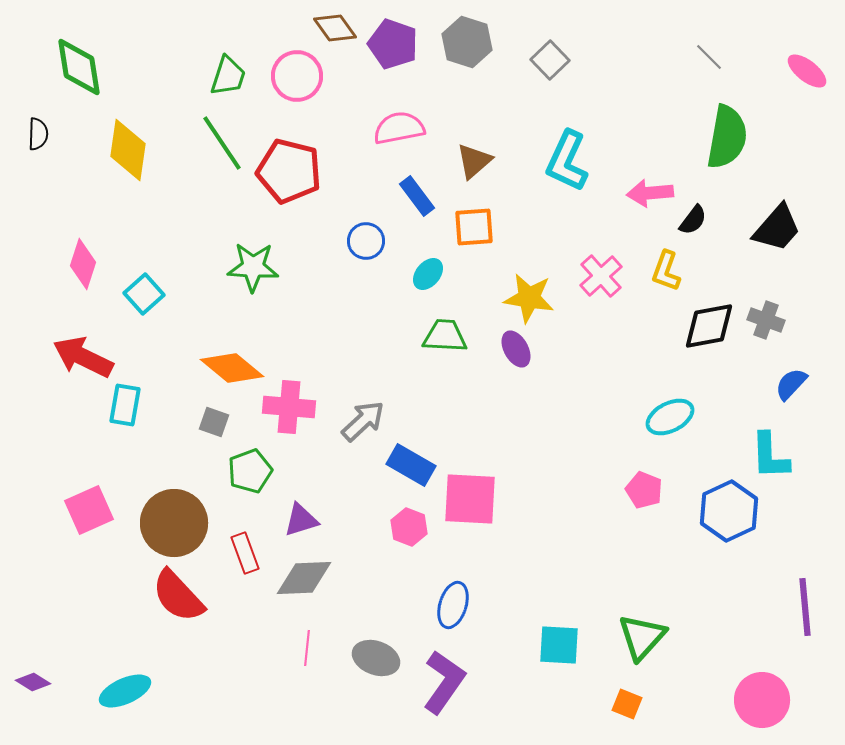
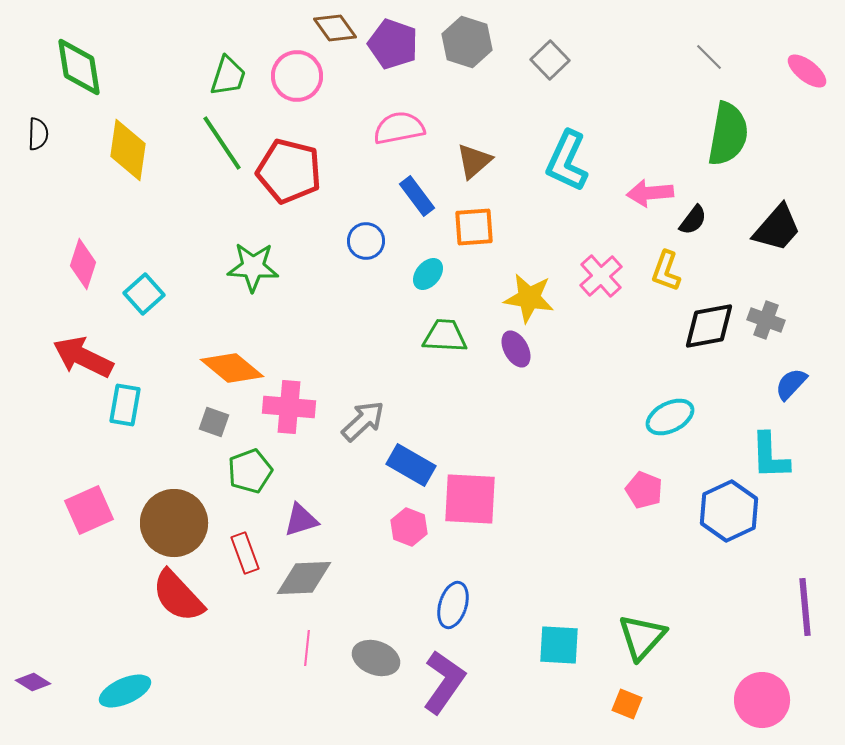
green semicircle at (727, 137): moved 1 px right, 3 px up
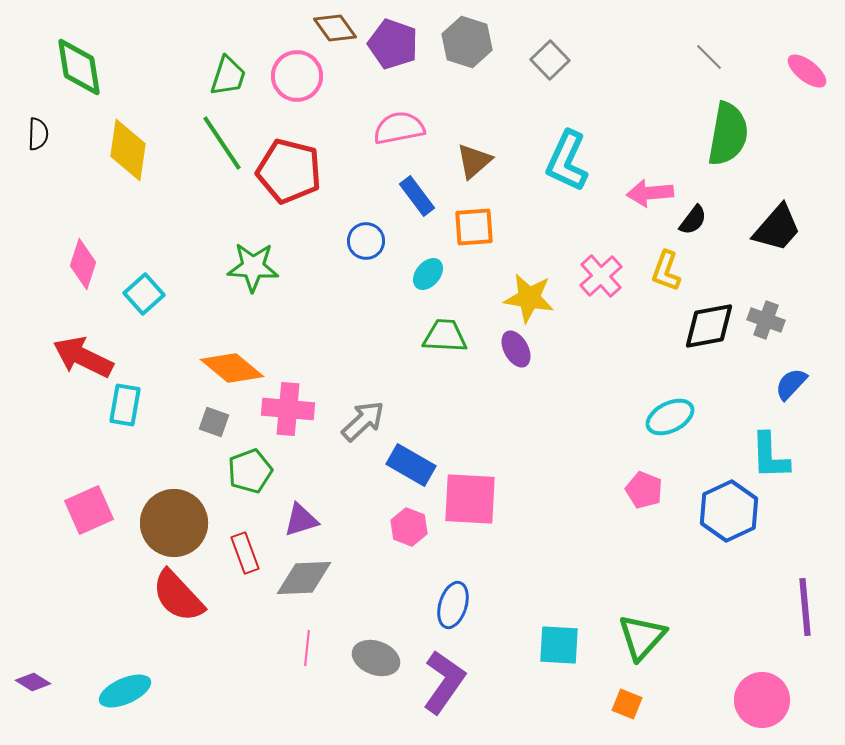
pink cross at (289, 407): moved 1 px left, 2 px down
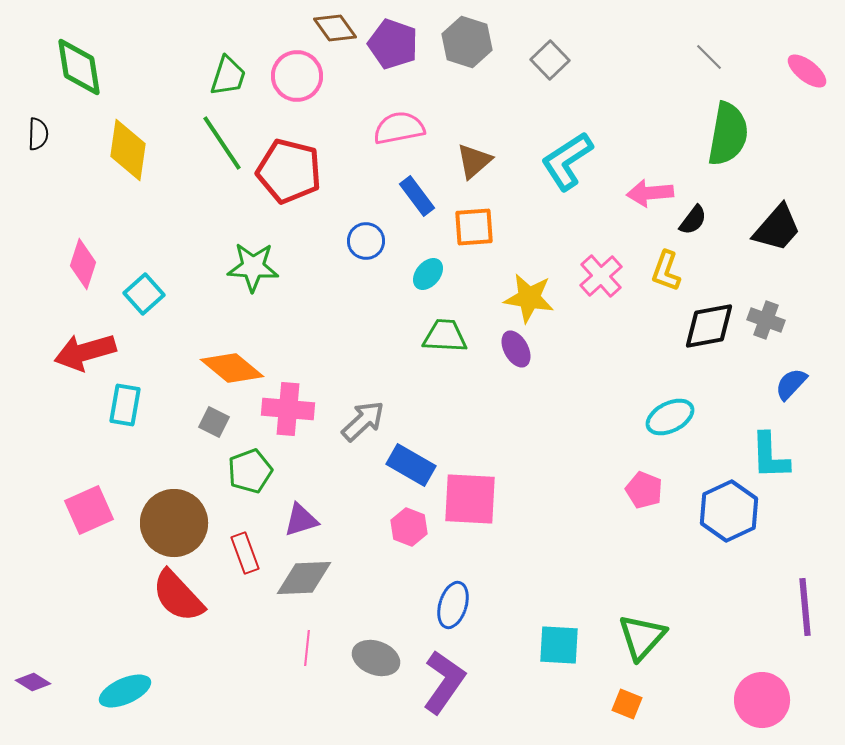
cyan L-shape at (567, 161): rotated 32 degrees clockwise
red arrow at (83, 357): moved 2 px right, 5 px up; rotated 42 degrees counterclockwise
gray square at (214, 422): rotated 8 degrees clockwise
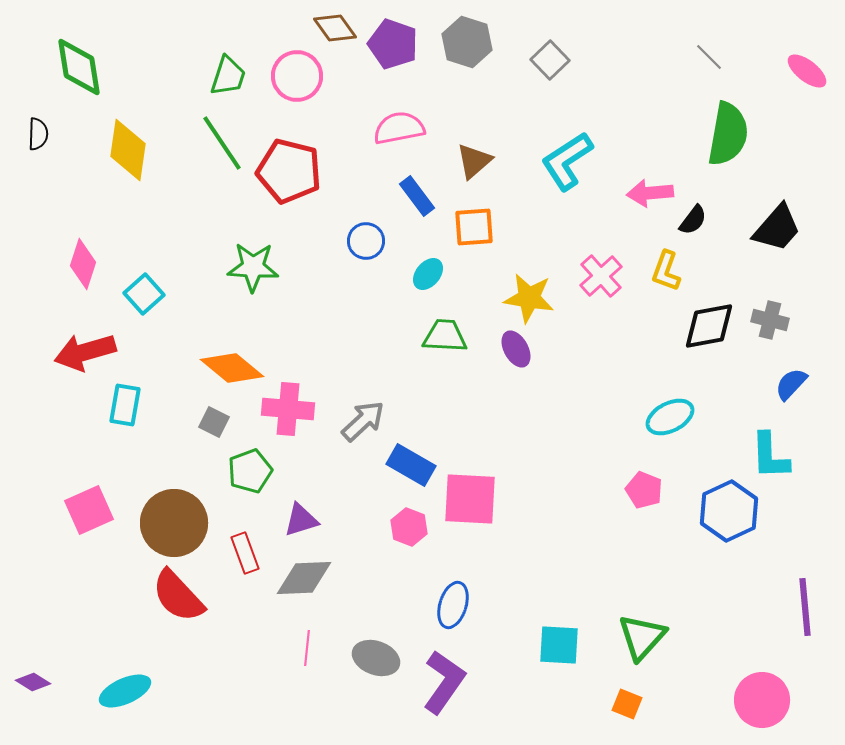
gray cross at (766, 320): moved 4 px right; rotated 6 degrees counterclockwise
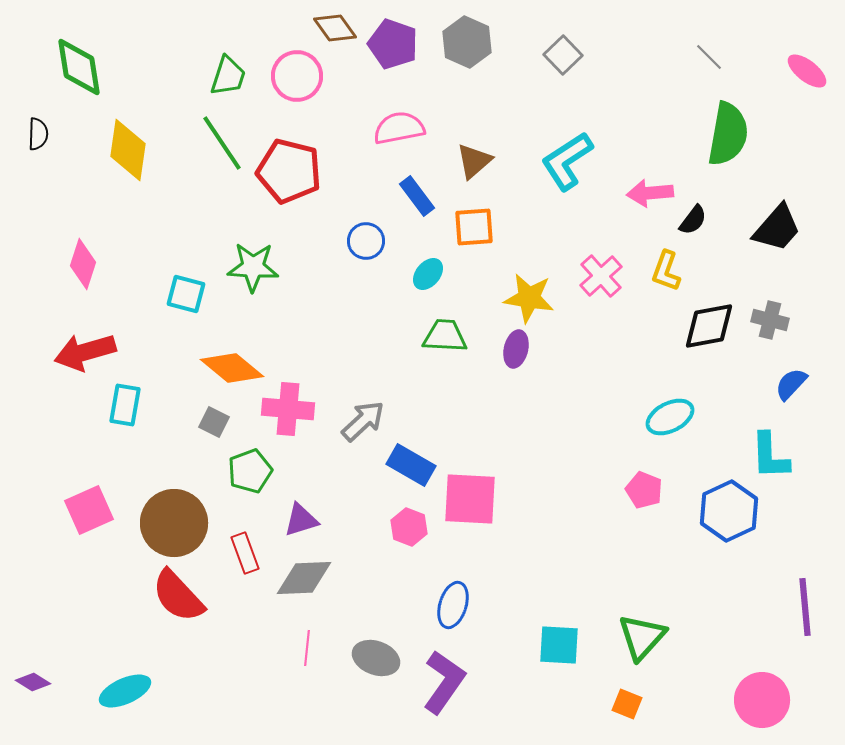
gray hexagon at (467, 42): rotated 6 degrees clockwise
gray square at (550, 60): moved 13 px right, 5 px up
cyan square at (144, 294): moved 42 px right; rotated 33 degrees counterclockwise
purple ellipse at (516, 349): rotated 42 degrees clockwise
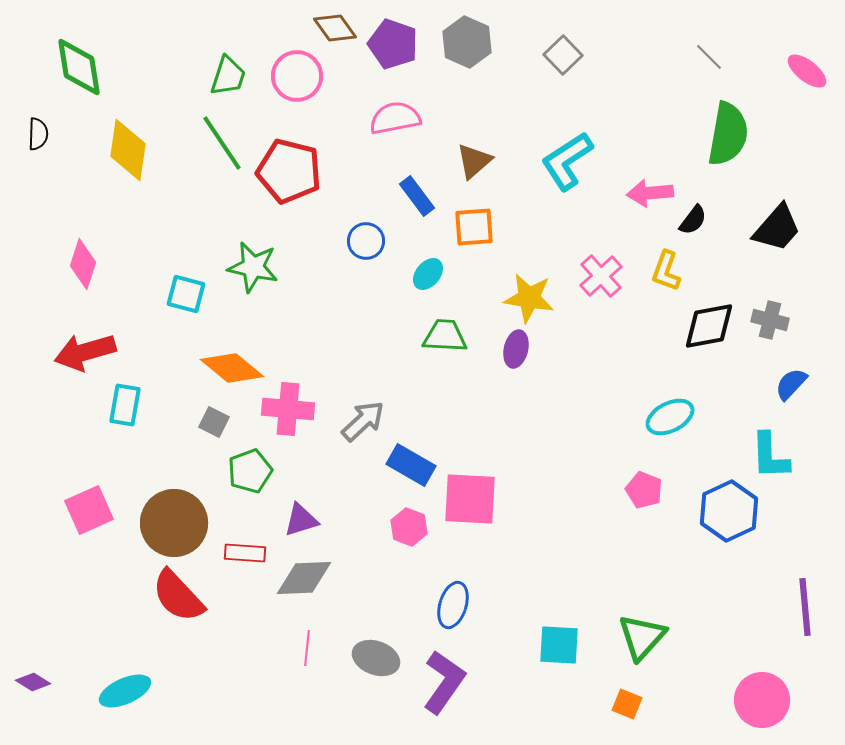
pink semicircle at (399, 128): moved 4 px left, 10 px up
green star at (253, 267): rotated 9 degrees clockwise
red rectangle at (245, 553): rotated 66 degrees counterclockwise
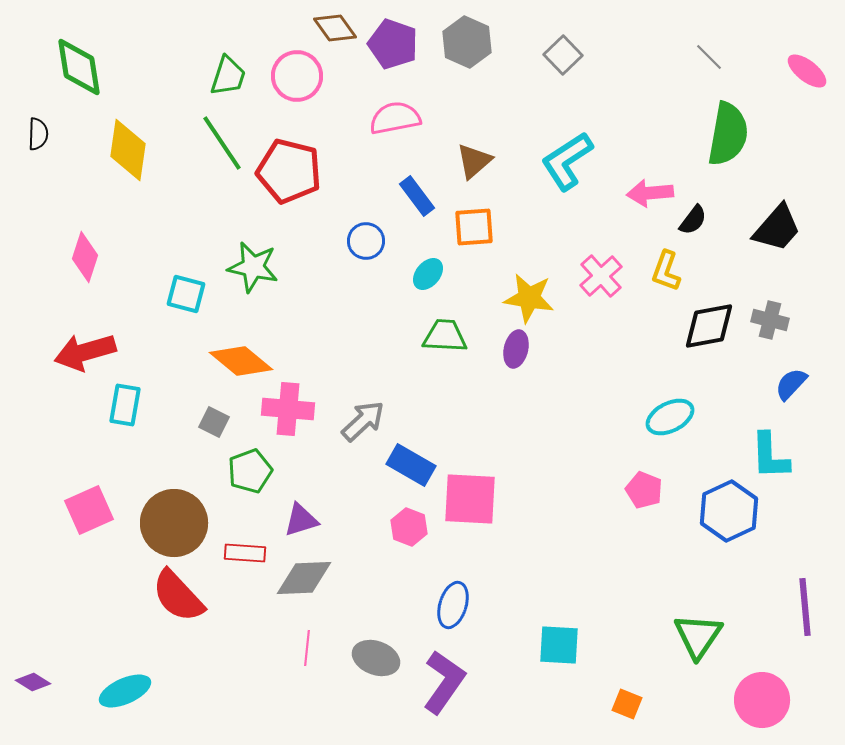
pink diamond at (83, 264): moved 2 px right, 7 px up
orange diamond at (232, 368): moved 9 px right, 7 px up
green triangle at (642, 637): moved 56 px right, 1 px up; rotated 8 degrees counterclockwise
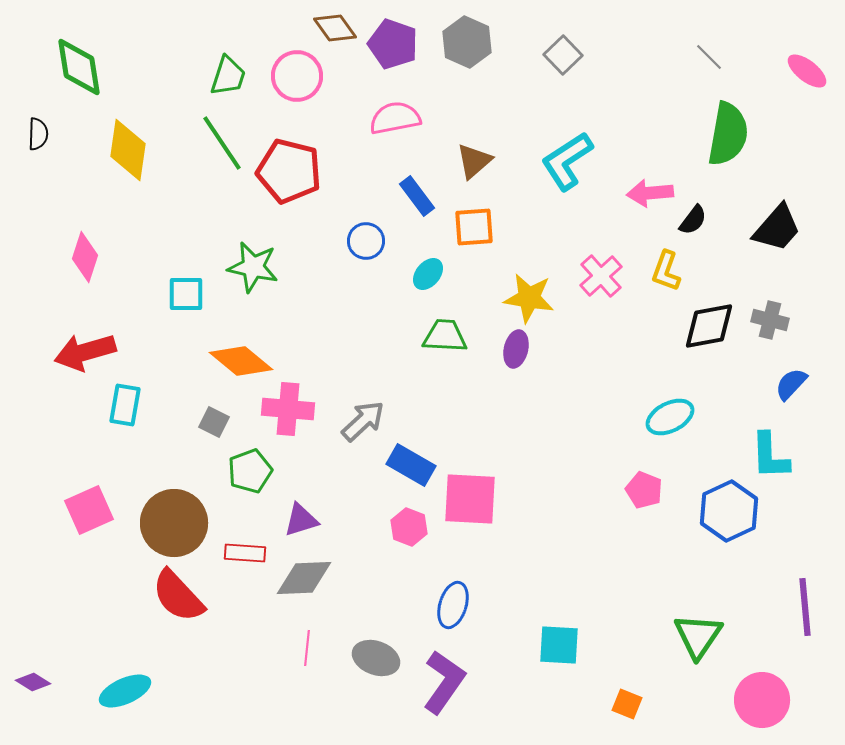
cyan square at (186, 294): rotated 15 degrees counterclockwise
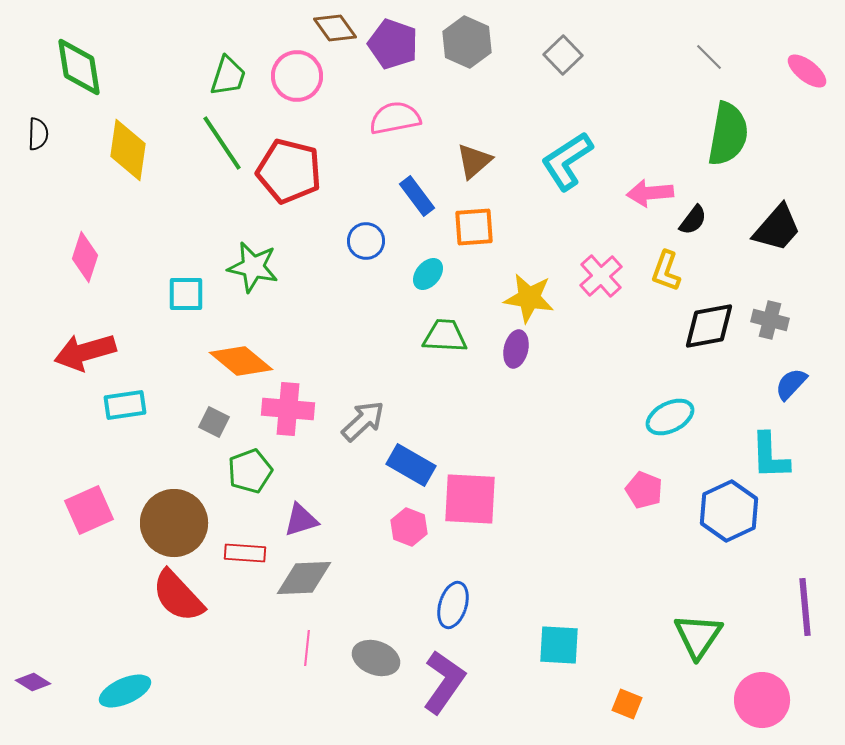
cyan rectangle at (125, 405): rotated 72 degrees clockwise
